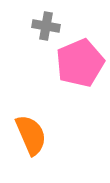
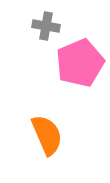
orange semicircle: moved 16 px right
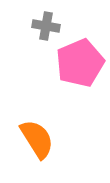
orange semicircle: moved 10 px left, 4 px down; rotated 9 degrees counterclockwise
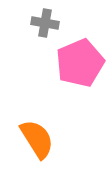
gray cross: moved 1 px left, 3 px up
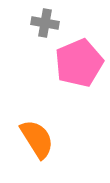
pink pentagon: moved 1 px left
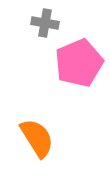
orange semicircle: moved 1 px up
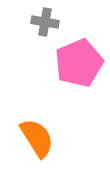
gray cross: moved 1 px up
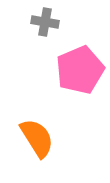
pink pentagon: moved 1 px right, 7 px down
